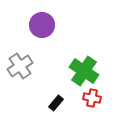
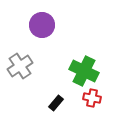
green cross: rotated 8 degrees counterclockwise
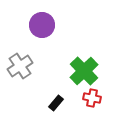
green cross: rotated 20 degrees clockwise
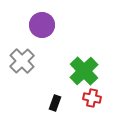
gray cross: moved 2 px right, 5 px up; rotated 10 degrees counterclockwise
black rectangle: moved 1 px left; rotated 21 degrees counterclockwise
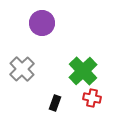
purple circle: moved 2 px up
gray cross: moved 8 px down
green cross: moved 1 px left
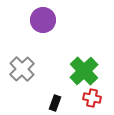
purple circle: moved 1 px right, 3 px up
green cross: moved 1 px right
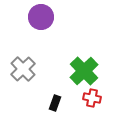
purple circle: moved 2 px left, 3 px up
gray cross: moved 1 px right
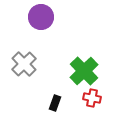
gray cross: moved 1 px right, 5 px up
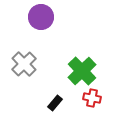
green cross: moved 2 px left
black rectangle: rotated 21 degrees clockwise
